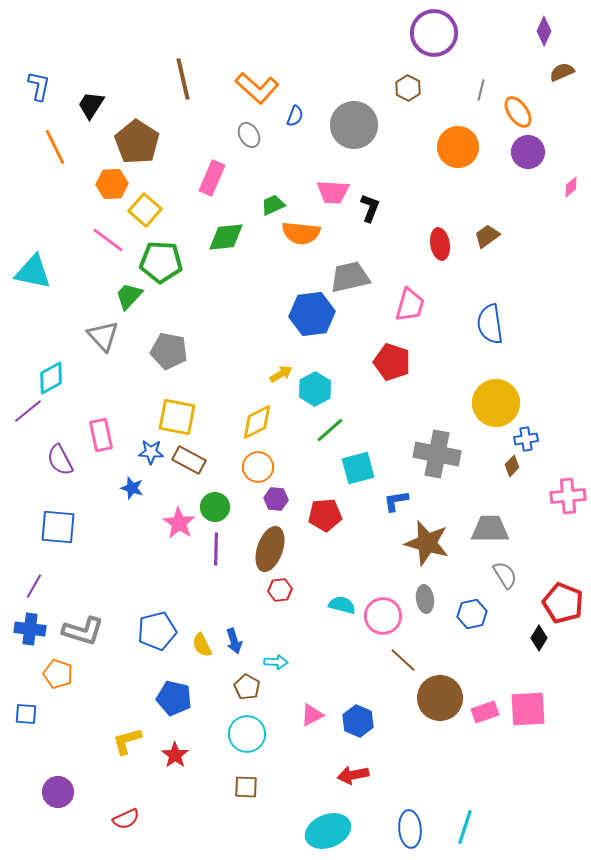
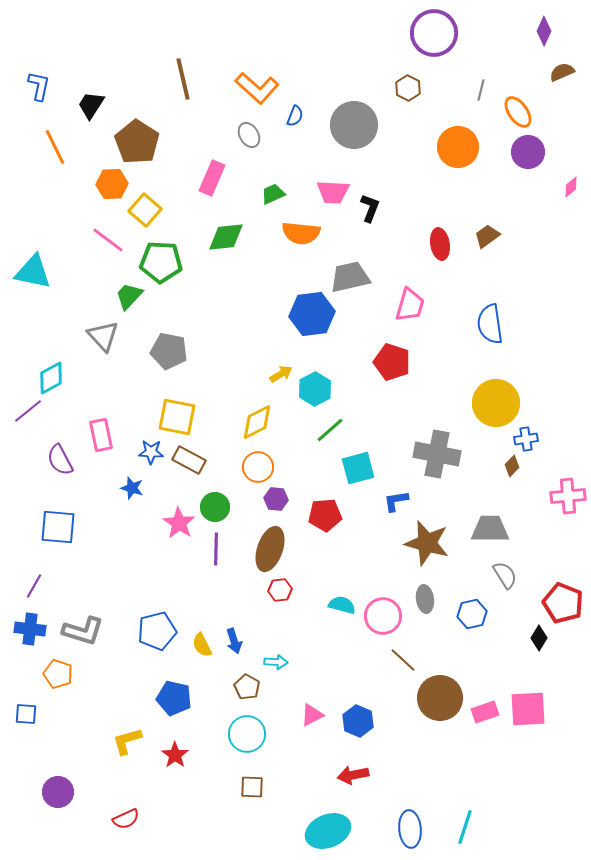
green trapezoid at (273, 205): moved 11 px up
brown square at (246, 787): moved 6 px right
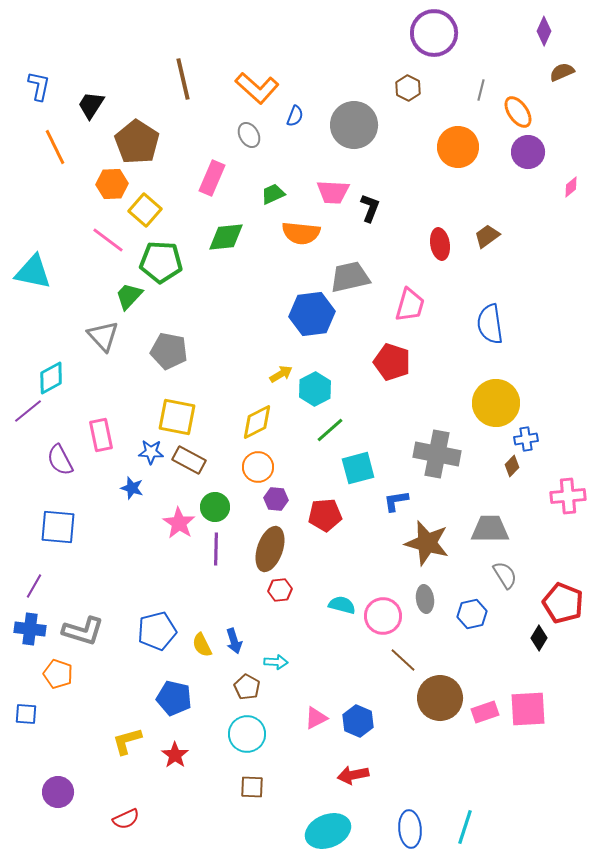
pink triangle at (312, 715): moved 4 px right, 3 px down
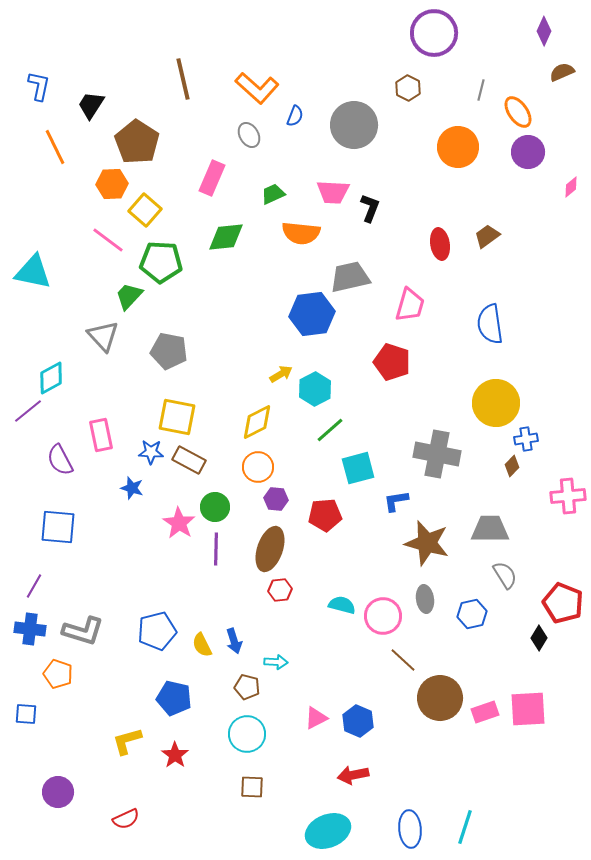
brown pentagon at (247, 687): rotated 15 degrees counterclockwise
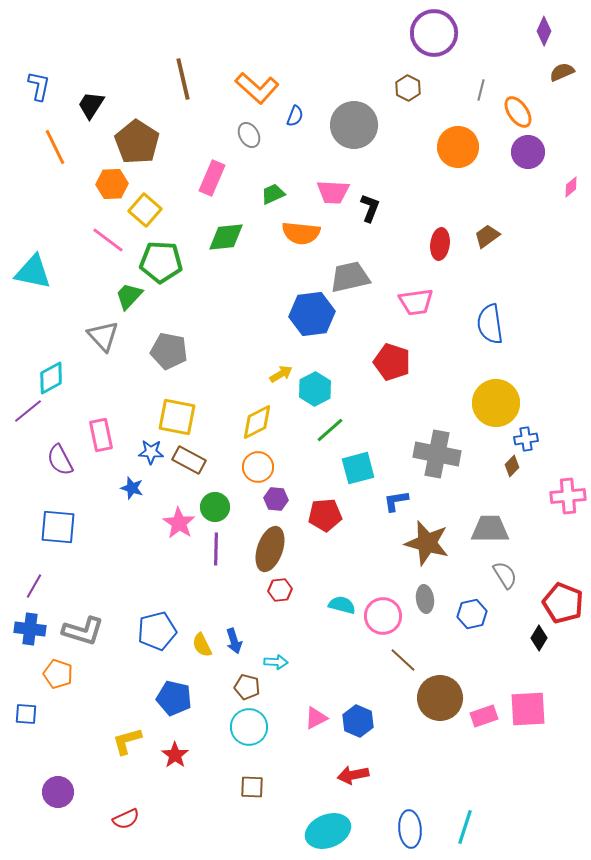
red ellipse at (440, 244): rotated 16 degrees clockwise
pink trapezoid at (410, 305): moved 6 px right, 3 px up; rotated 66 degrees clockwise
pink rectangle at (485, 712): moved 1 px left, 4 px down
cyan circle at (247, 734): moved 2 px right, 7 px up
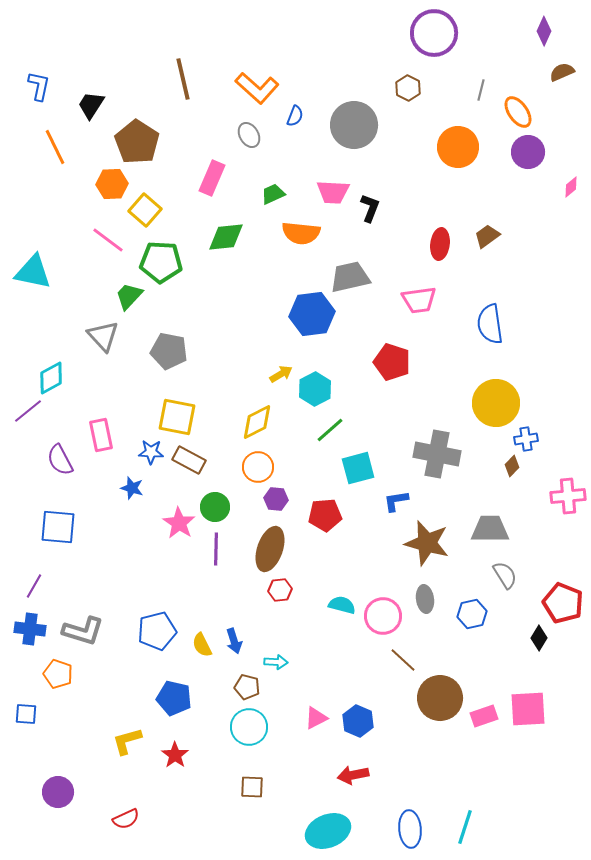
pink trapezoid at (416, 302): moved 3 px right, 2 px up
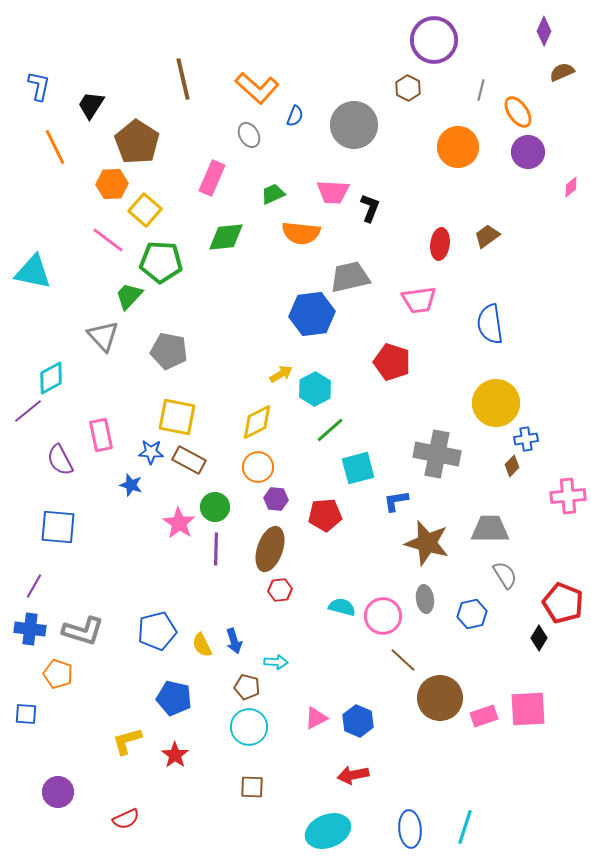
purple circle at (434, 33): moved 7 px down
blue star at (132, 488): moved 1 px left, 3 px up
cyan semicircle at (342, 605): moved 2 px down
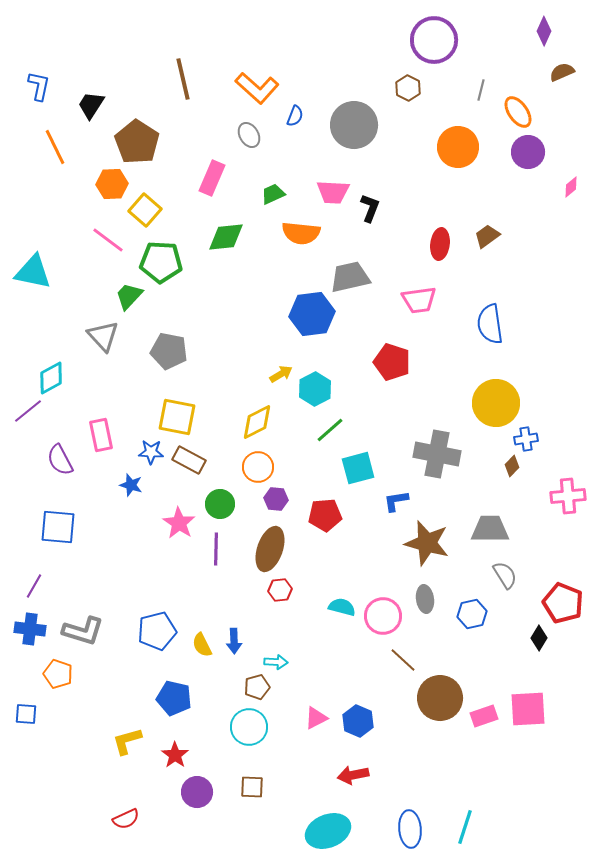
green circle at (215, 507): moved 5 px right, 3 px up
blue arrow at (234, 641): rotated 15 degrees clockwise
brown pentagon at (247, 687): moved 10 px right; rotated 30 degrees counterclockwise
purple circle at (58, 792): moved 139 px right
